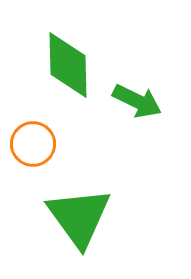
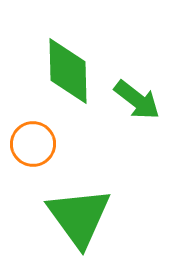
green diamond: moved 6 px down
green arrow: moved 1 px up; rotated 12 degrees clockwise
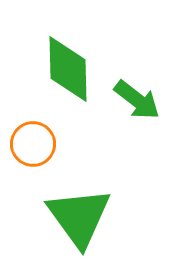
green diamond: moved 2 px up
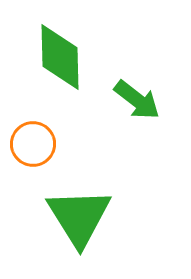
green diamond: moved 8 px left, 12 px up
green triangle: rotated 4 degrees clockwise
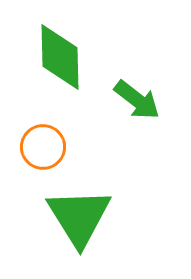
orange circle: moved 10 px right, 3 px down
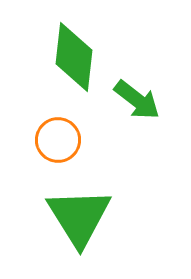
green diamond: moved 14 px right; rotated 8 degrees clockwise
orange circle: moved 15 px right, 7 px up
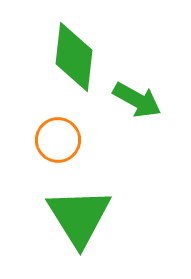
green arrow: rotated 9 degrees counterclockwise
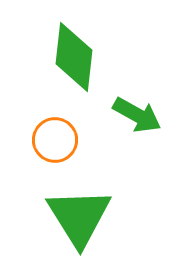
green arrow: moved 15 px down
orange circle: moved 3 px left
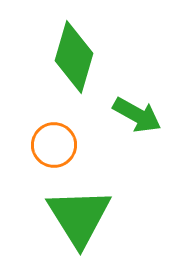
green diamond: rotated 10 degrees clockwise
orange circle: moved 1 px left, 5 px down
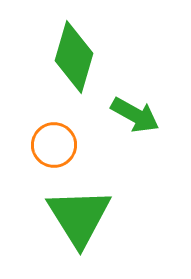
green arrow: moved 2 px left
